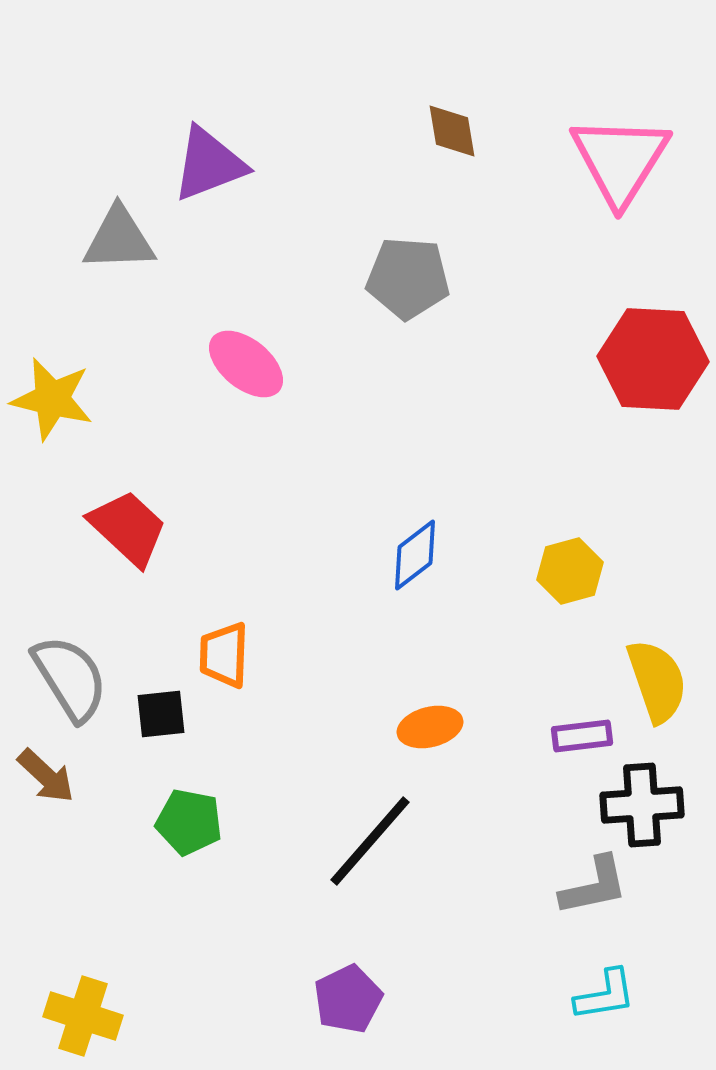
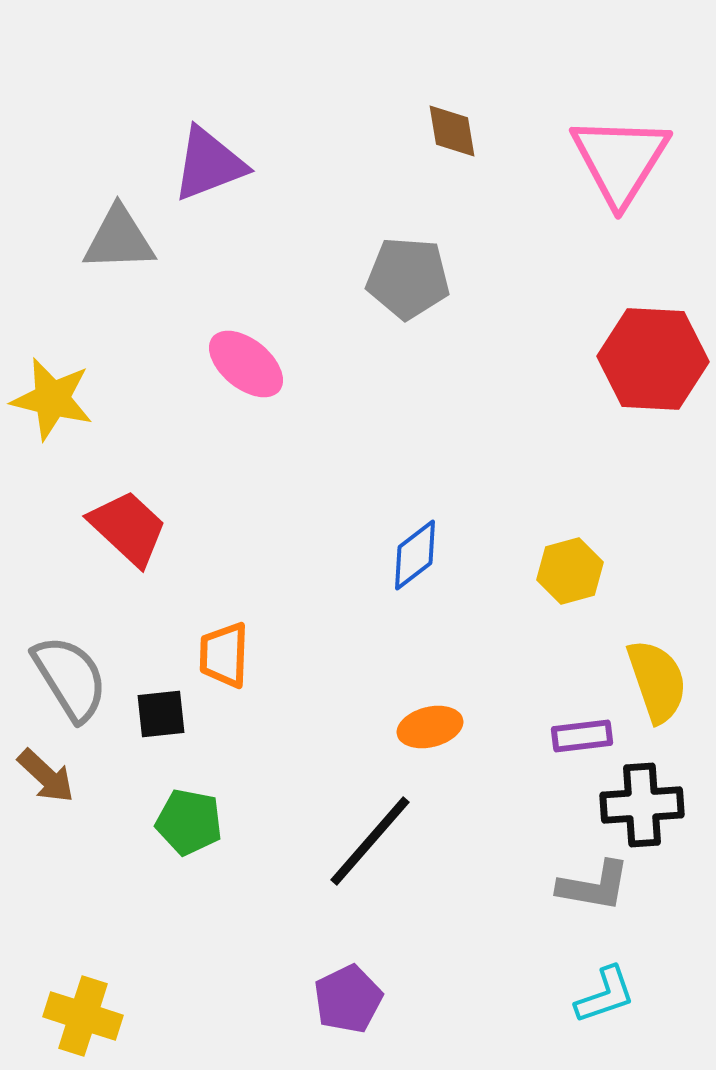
gray L-shape: rotated 22 degrees clockwise
cyan L-shape: rotated 10 degrees counterclockwise
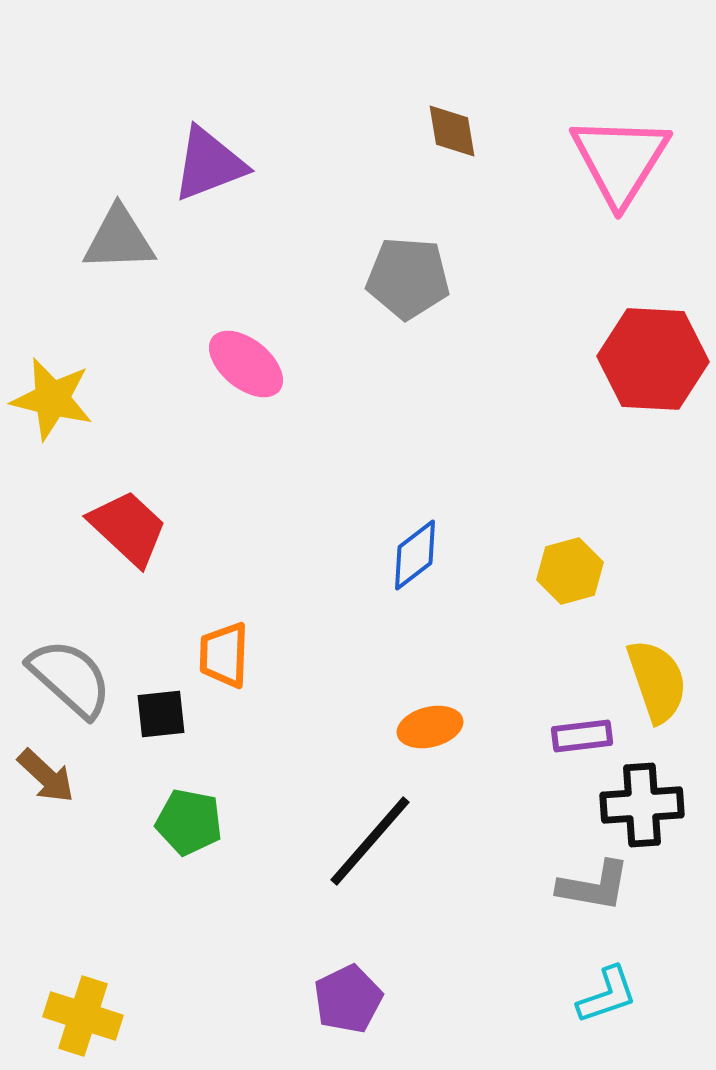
gray semicircle: rotated 16 degrees counterclockwise
cyan L-shape: moved 2 px right
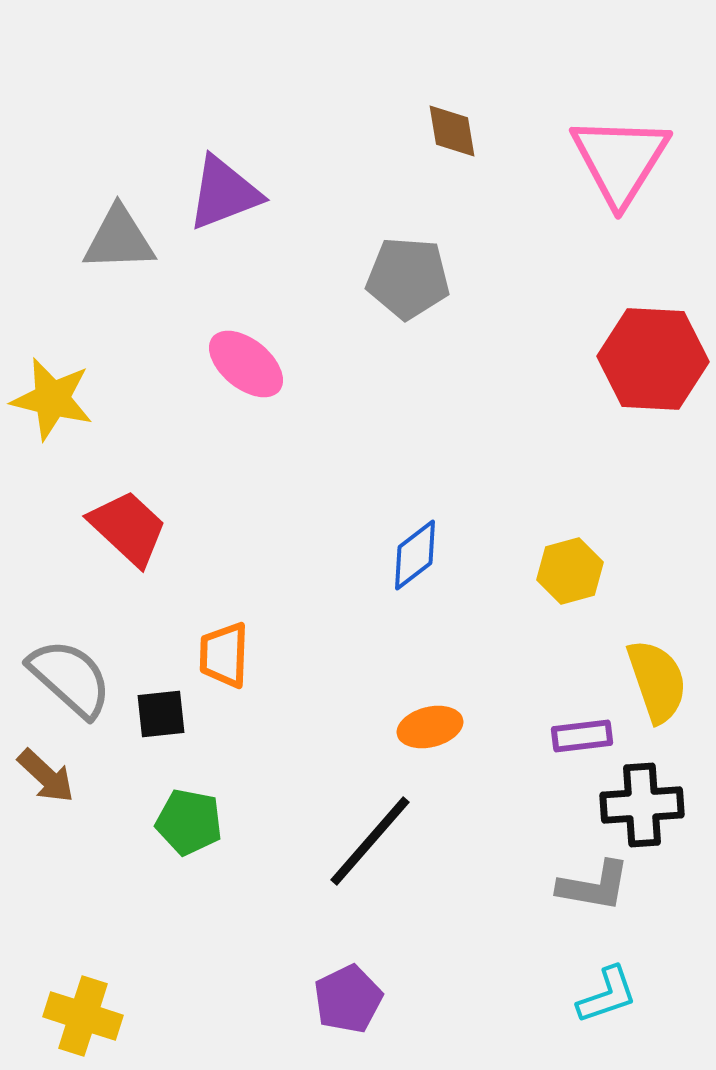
purple triangle: moved 15 px right, 29 px down
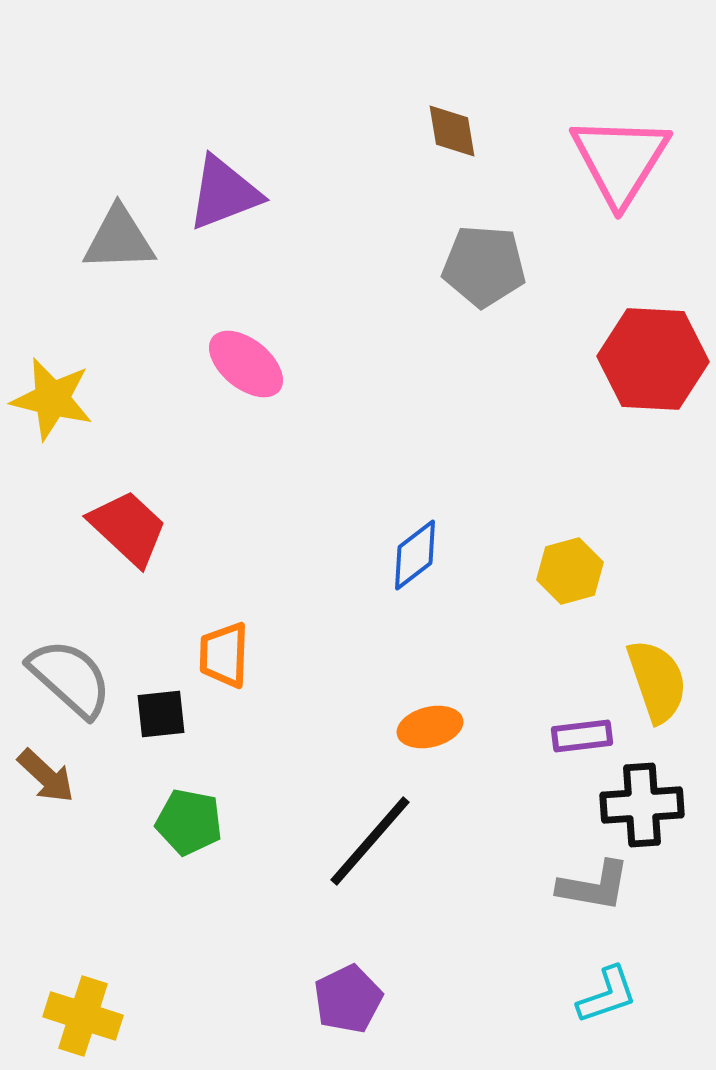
gray pentagon: moved 76 px right, 12 px up
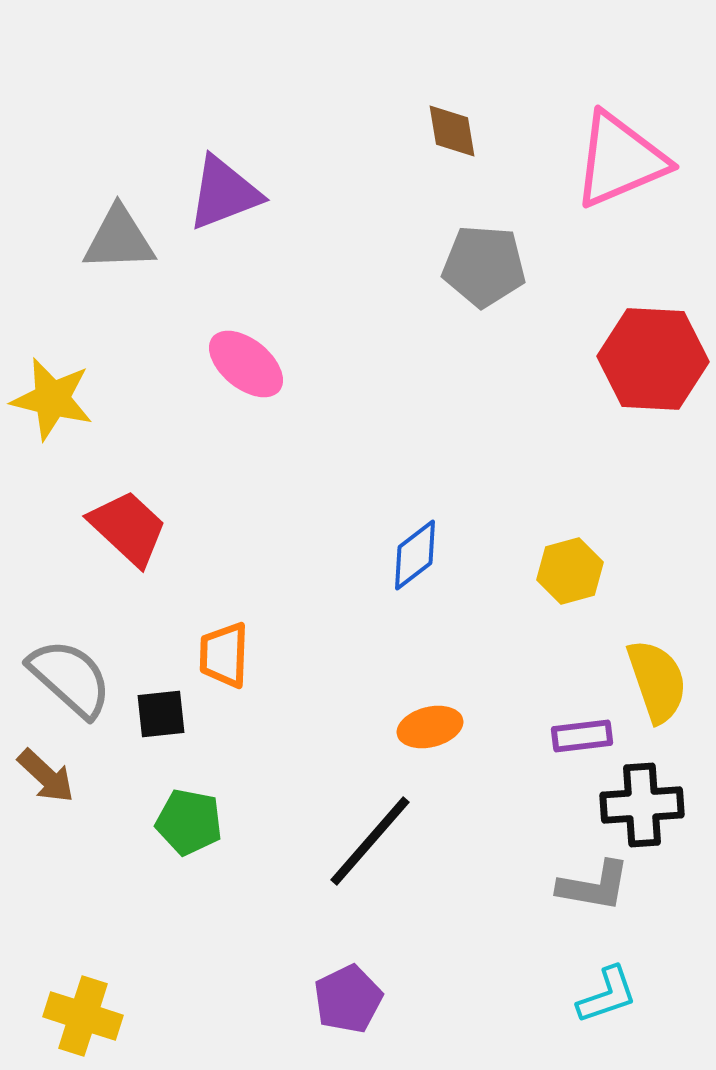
pink triangle: rotated 35 degrees clockwise
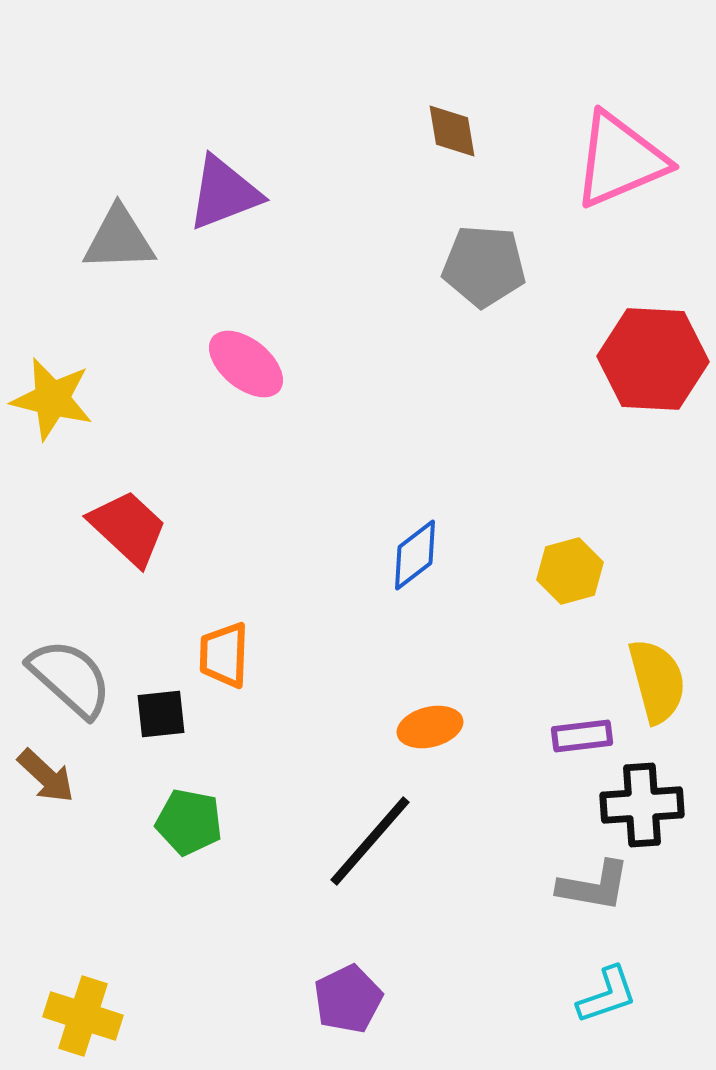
yellow semicircle: rotated 4 degrees clockwise
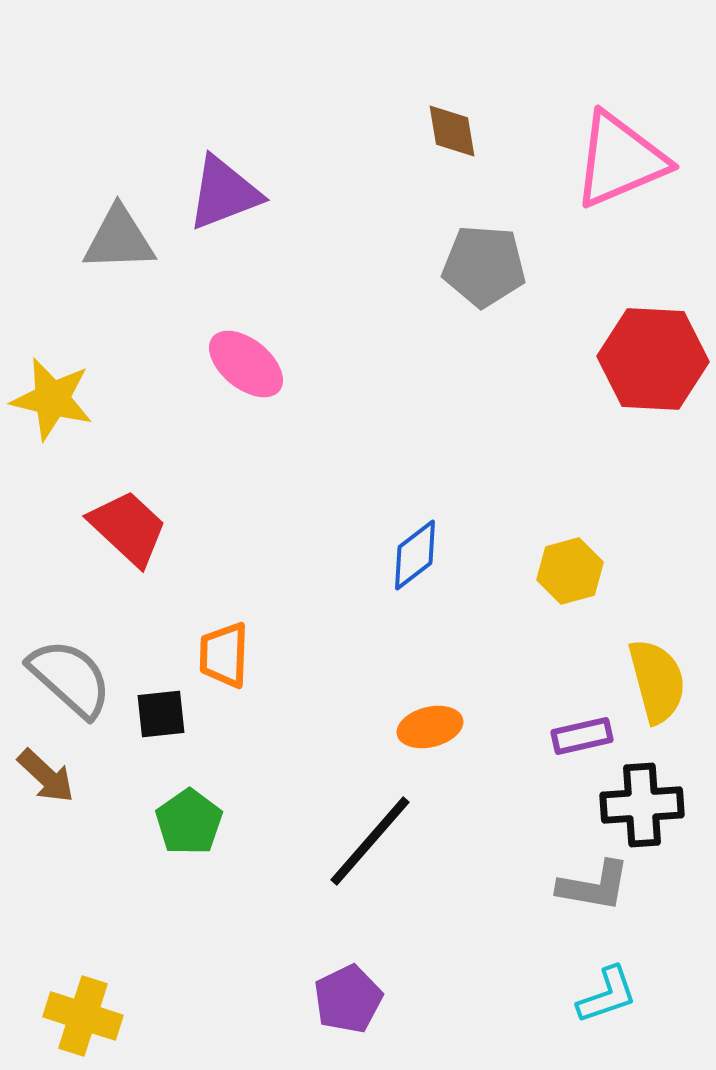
purple rectangle: rotated 6 degrees counterclockwise
green pentagon: rotated 26 degrees clockwise
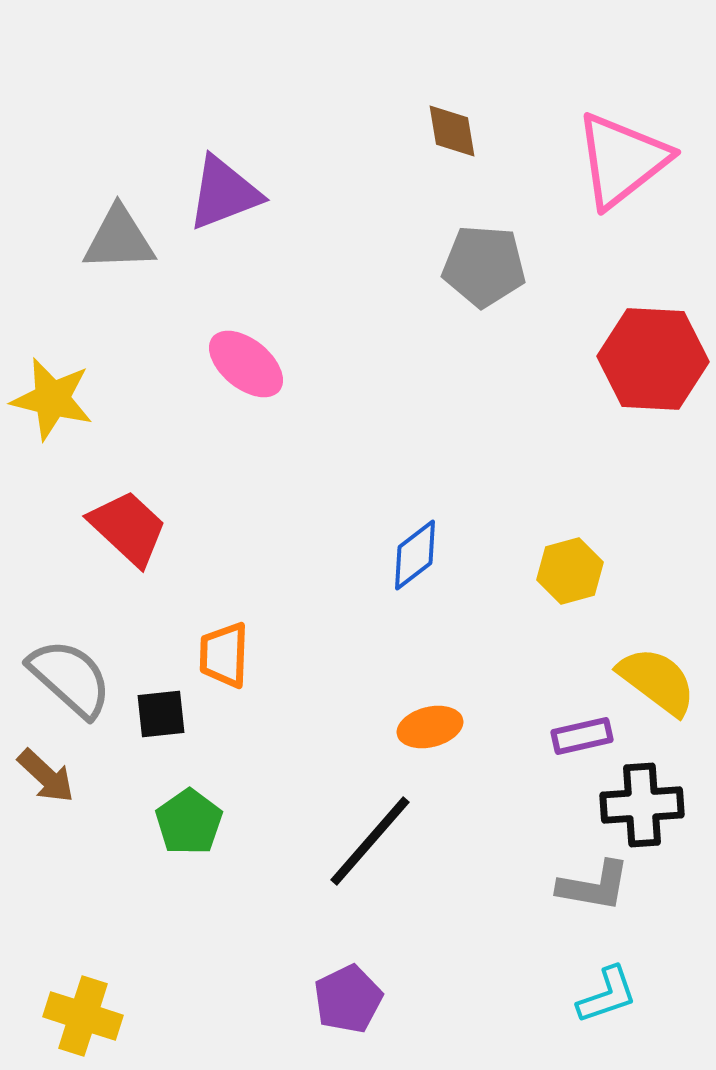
pink triangle: moved 2 px right; rotated 15 degrees counterclockwise
yellow semicircle: rotated 38 degrees counterclockwise
